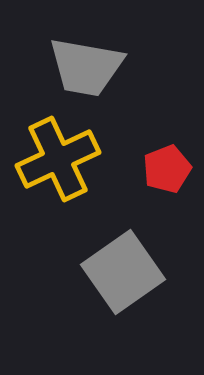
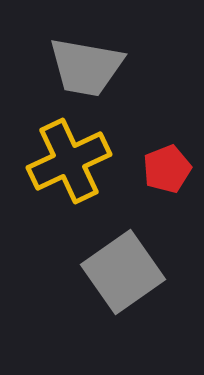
yellow cross: moved 11 px right, 2 px down
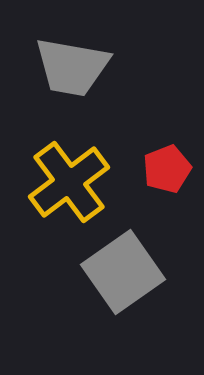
gray trapezoid: moved 14 px left
yellow cross: moved 21 px down; rotated 12 degrees counterclockwise
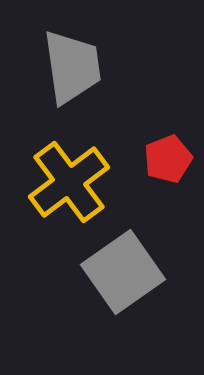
gray trapezoid: rotated 108 degrees counterclockwise
red pentagon: moved 1 px right, 10 px up
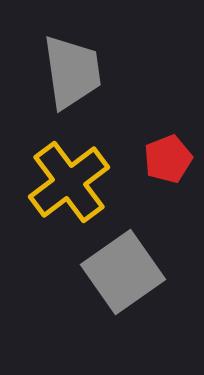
gray trapezoid: moved 5 px down
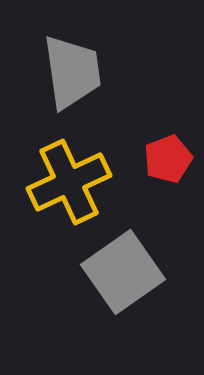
yellow cross: rotated 12 degrees clockwise
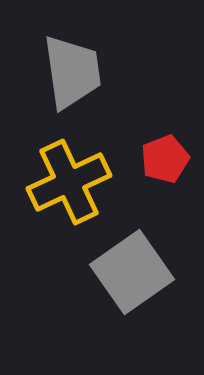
red pentagon: moved 3 px left
gray square: moved 9 px right
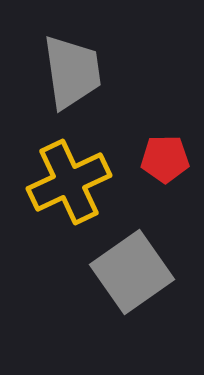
red pentagon: rotated 21 degrees clockwise
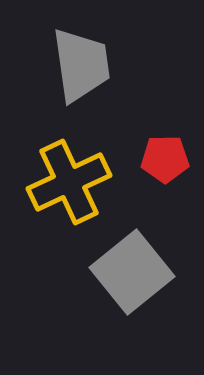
gray trapezoid: moved 9 px right, 7 px up
gray square: rotated 4 degrees counterclockwise
